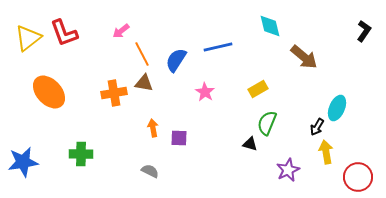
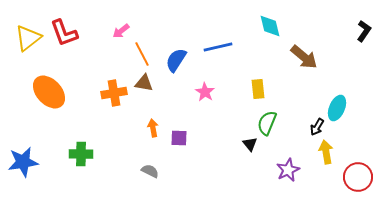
yellow rectangle: rotated 66 degrees counterclockwise
black triangle: rotated 35 degrees clockwise
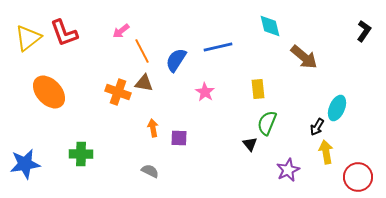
orange line: moved 3 px up
orange cross: moved 4 px right, 1 px up; rotated 30 degrees clockwise
blue star: moved 2 px right, 2 px down
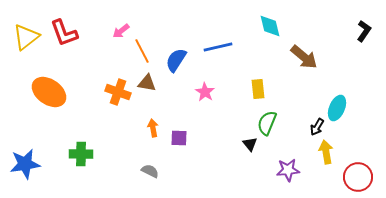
yellow triangle: moved 2 px left, 1 px up
brown triangle: moved 3 px right
orange ellipse: rotated 12 degrees counterclockwise
purple star: rotated 20 degrees clockwise
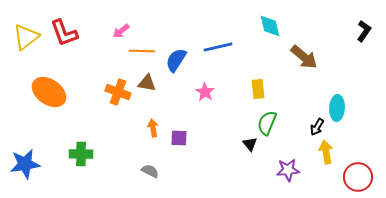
orange line: rotated 60 degrees counterclockwise
cyan ellipse: rotated 20 degrees counterclockwise
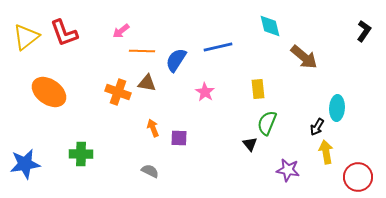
orange arrow: rotated 12 degrees counterclockwise
purple star: rotated 15 degrees clockwise
